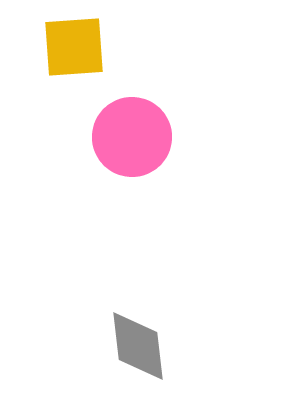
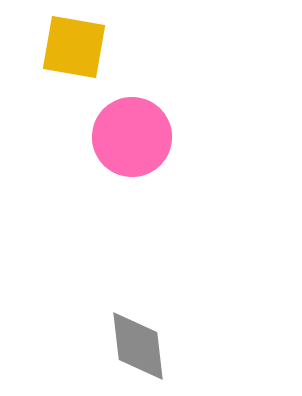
yellow square: rotated 14 degrees clockwise
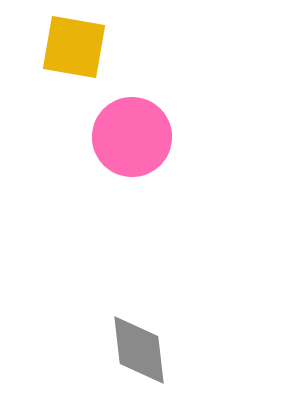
gray diamond: moved 1 px right, 4 px down
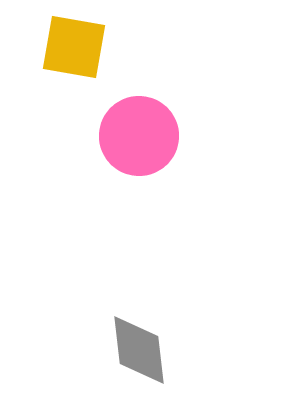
pink circle: moved 7 px right, 1 px up
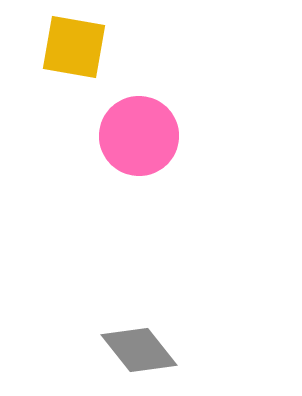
gray diamond: rotated 32 degrees counterclockwise
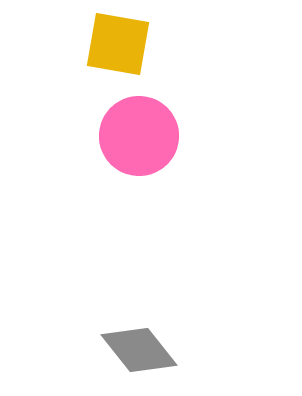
yellow square: moved 44 px right, 3 px up
